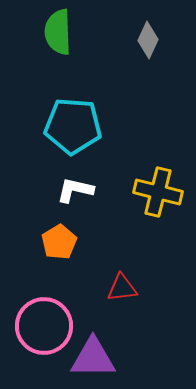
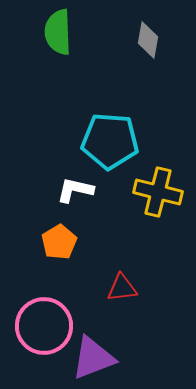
gray diamond: rotated 15 degrees counterclockwise
cyan pentagon: moved 37 px right, 15 px down
purple triangle: rotated 21 degrees counterclockwise
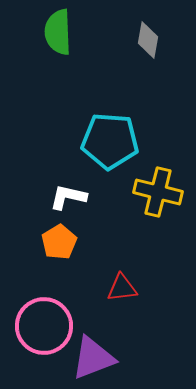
white L-shape: moved 7 px left, 7 px down
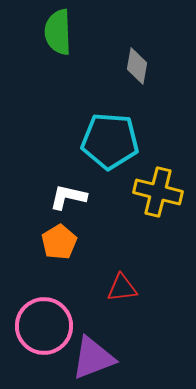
gray diamond: moved 11 px left, 26 px down
